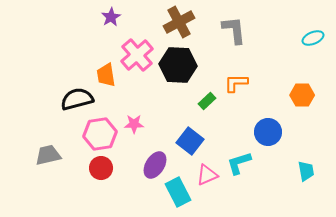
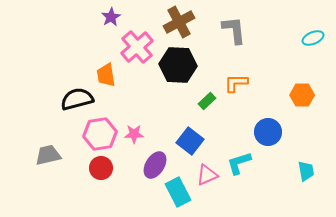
pink cross: moved 8 px up
pink star: moved 10 px down
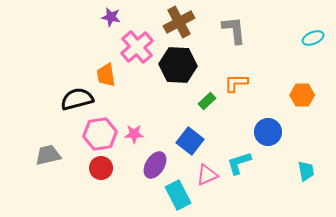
purple star: rotated 30 degrees counterclockwise
cyan rectangle: moved 3 px down
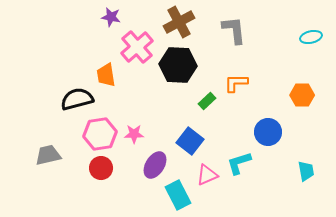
cyan ellipse: moved 2 px left, 1 px up; rotated 10 degrees clockwise
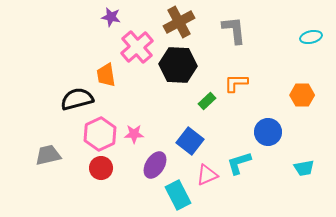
pink hexagon: rotated 16 degrees counterclockwise
cyan trapezoid: moved 2 px left, 3 px up; rotated 90 degrees clockwise
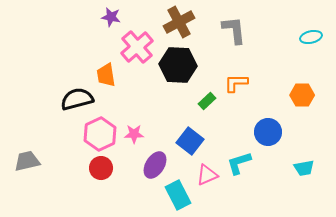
gray trapezoid: moved 21 px left, 6 px down
